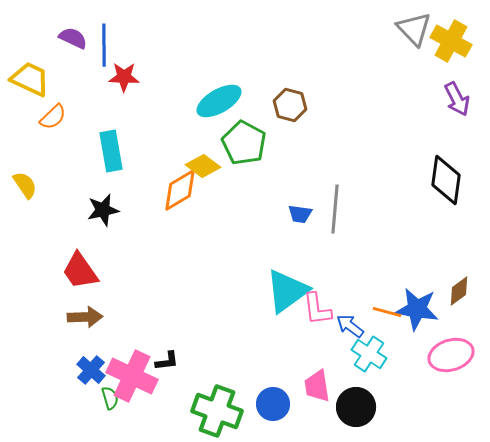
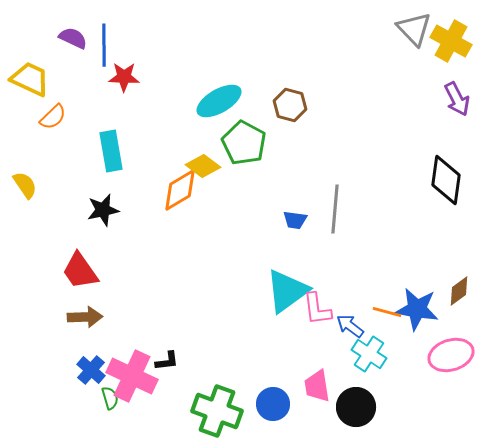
blue trapezoid: moved 5 px left, 6 px down
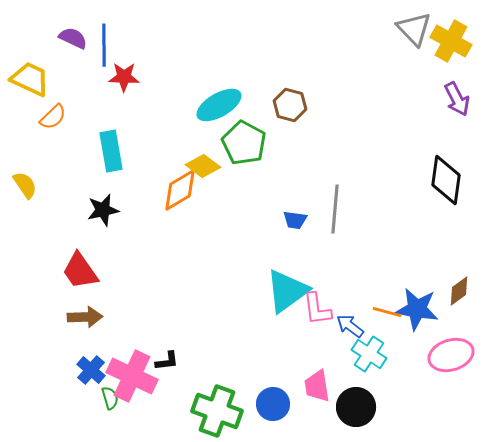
cyan ellipse: moved 4 px down
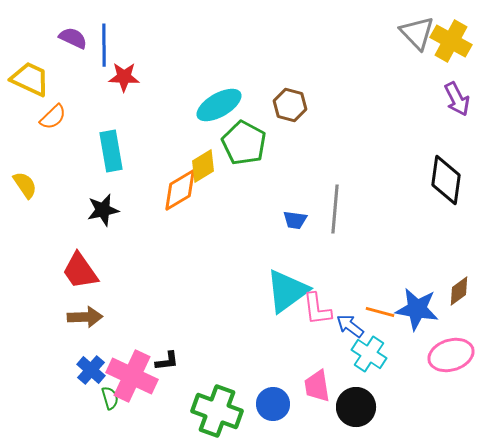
gray triangle: moved 3 px right, 4 px down
yellow diamond: rotated 68 degrees counterclockwise
orange line: moved 7 px left
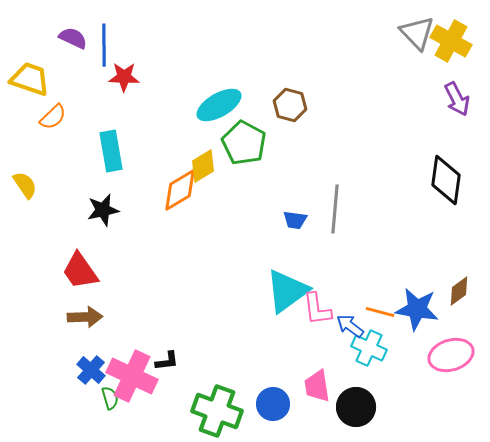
yellow trapezoid: rotated 6 degrees counterclockwise
cyan cross: moved 6 px up; rotated 8 degrees counterclockwise
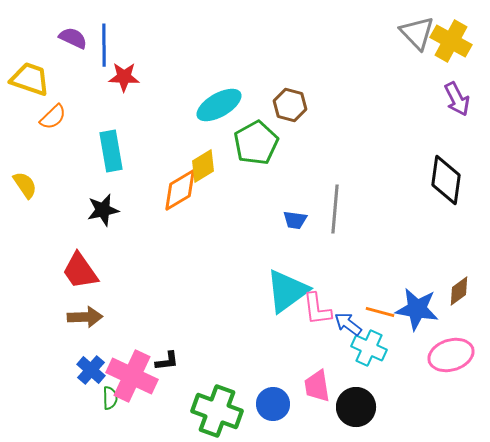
green pentagon: moved 12 px right; rotated 15 degrees clockwise
blue arrow: moved 2 px left, 2 px up
green semicircle: rotated 15 degrees clockwise
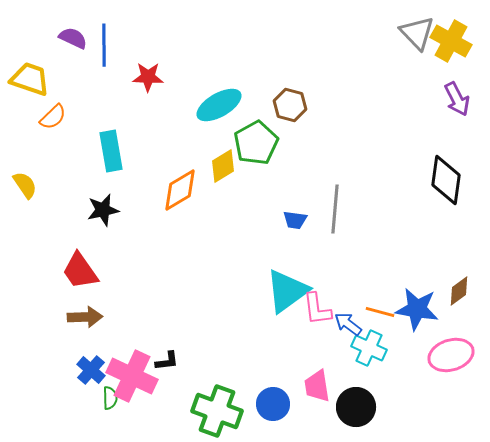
red star: moved 24 px right
yellow diamond: moved 20 px right
